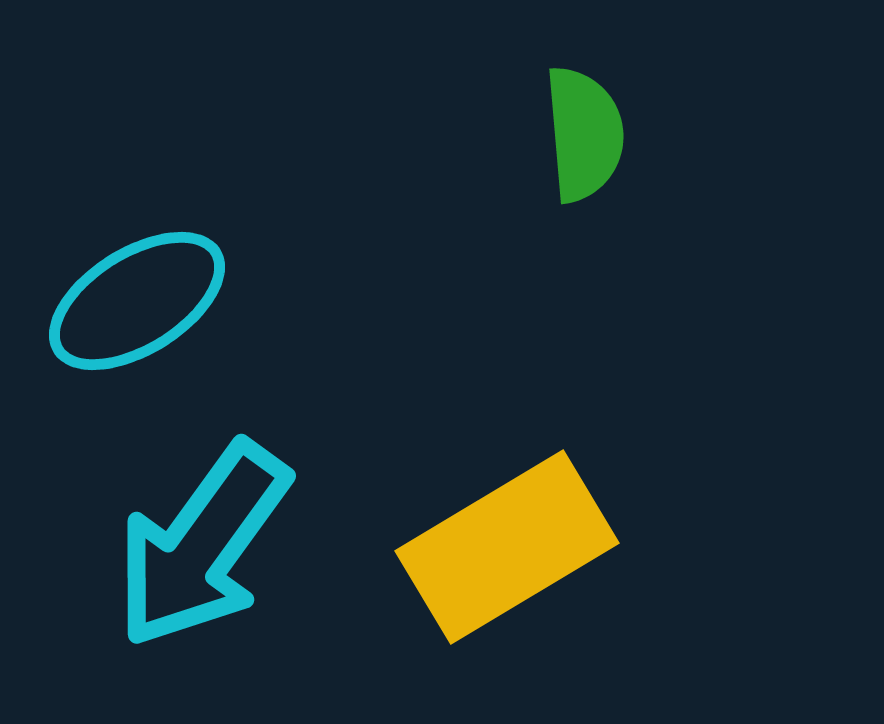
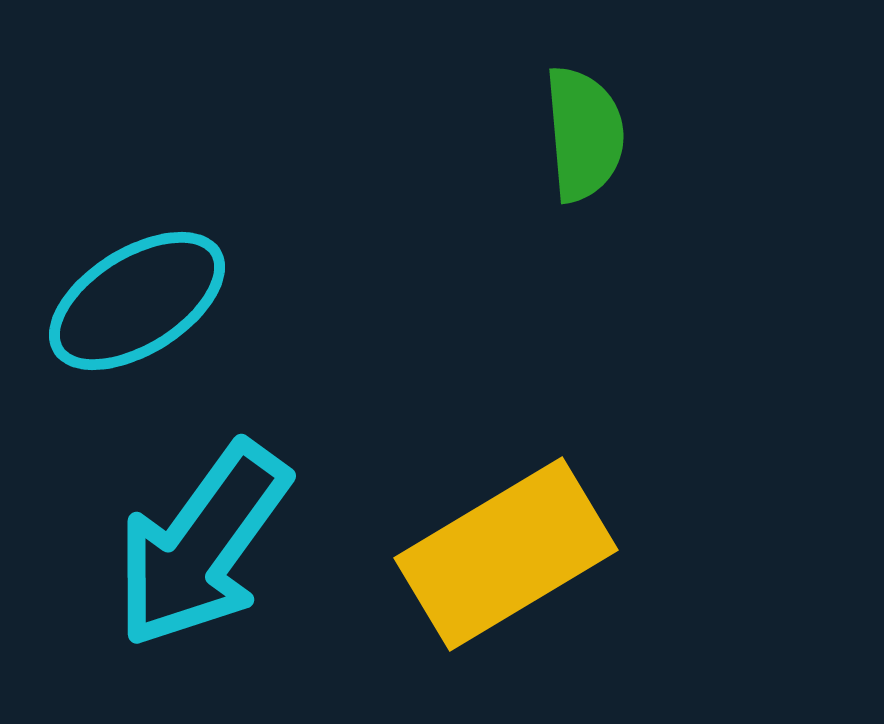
yellow rectangle: moved 1 px left, 7 px down
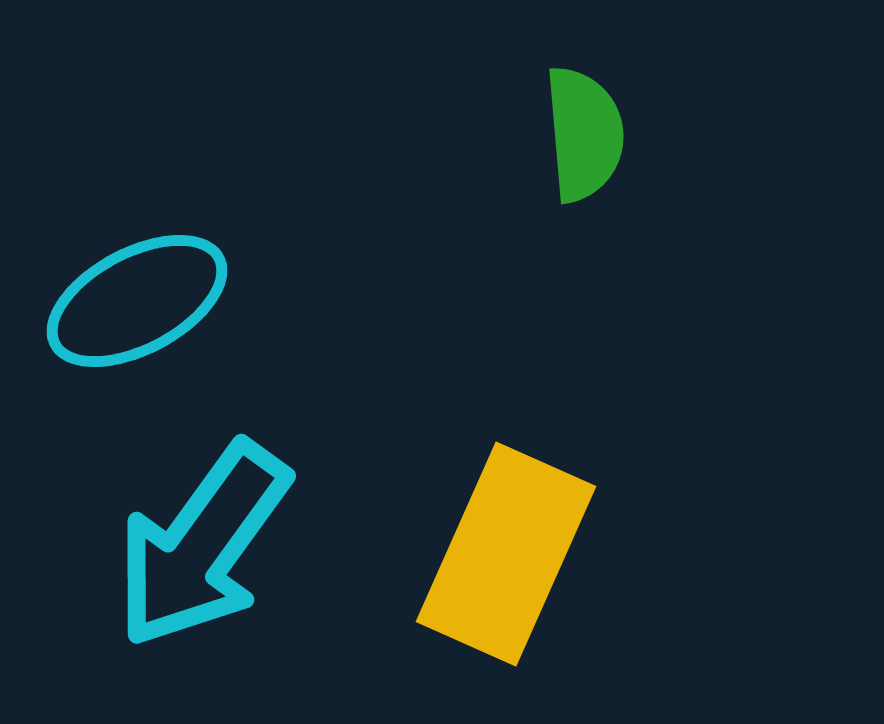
cyan ellipse: rotated 4 degrees clockwise
yellow rectangle: rotated 35 degrees counterclockwise
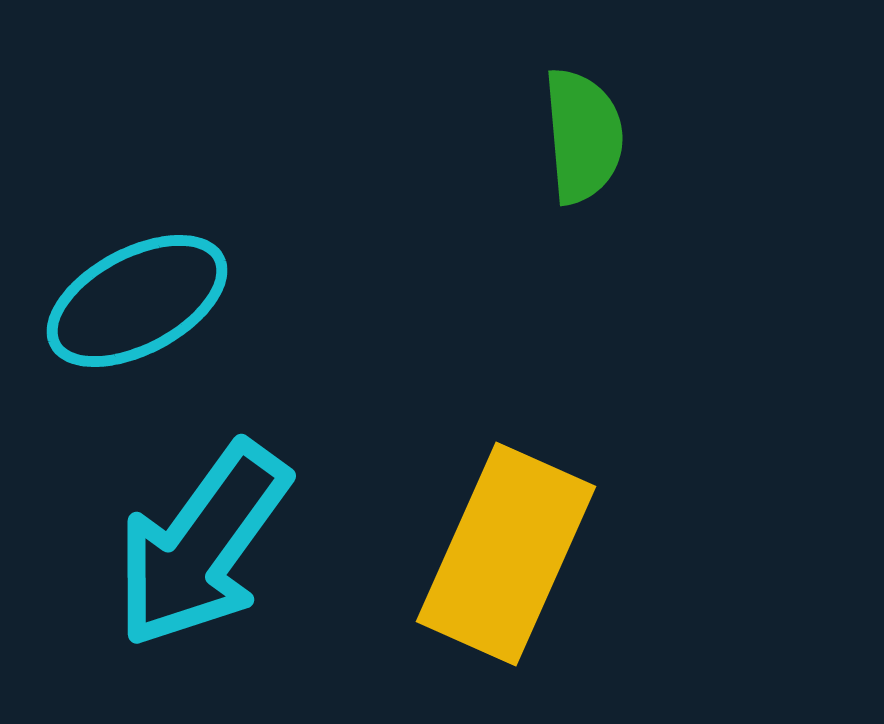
green semicircle: moved 1 px left, 2 px down
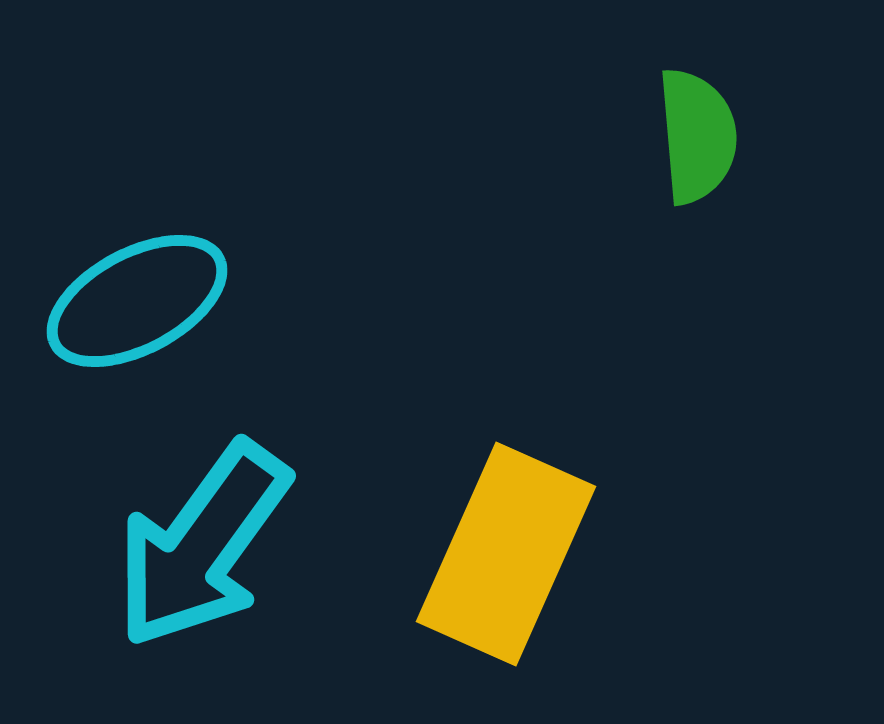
green semicircle: moved 114 px right
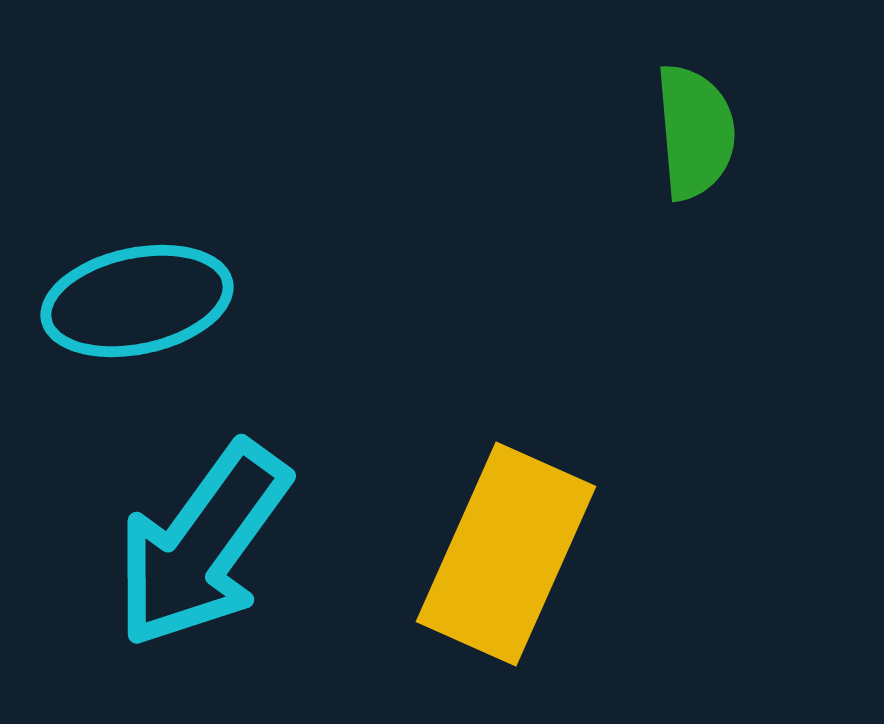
green semicircle: moved 2 px left, 4 px up
cyan ellipse: rotated 16 degrees clockwise
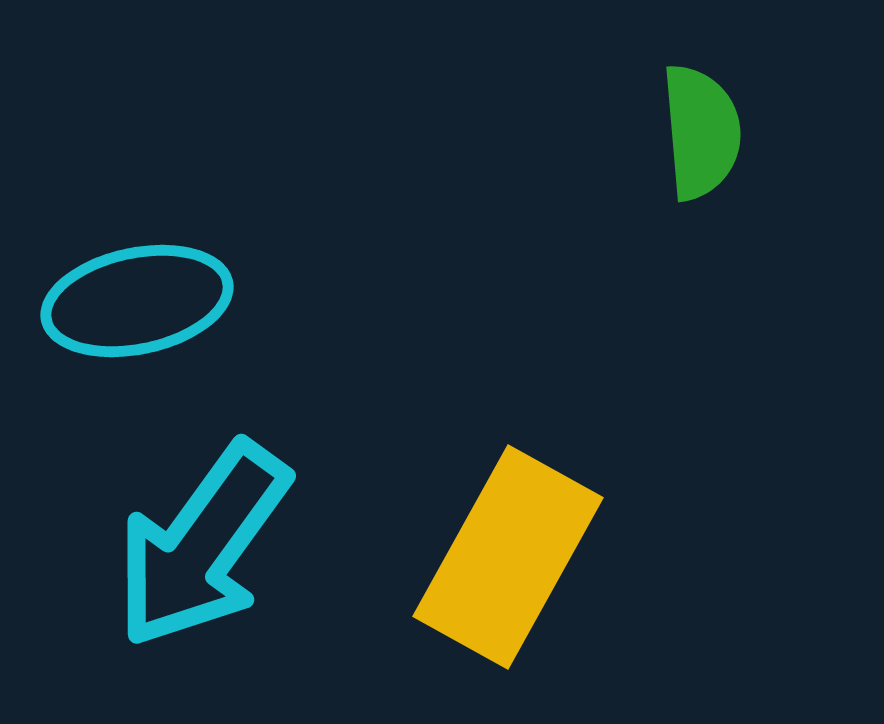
green semicircle: moved 6 px right
yellow rectangle: moved 2 px right, 3 px down; rotated 5 degrees clockwise
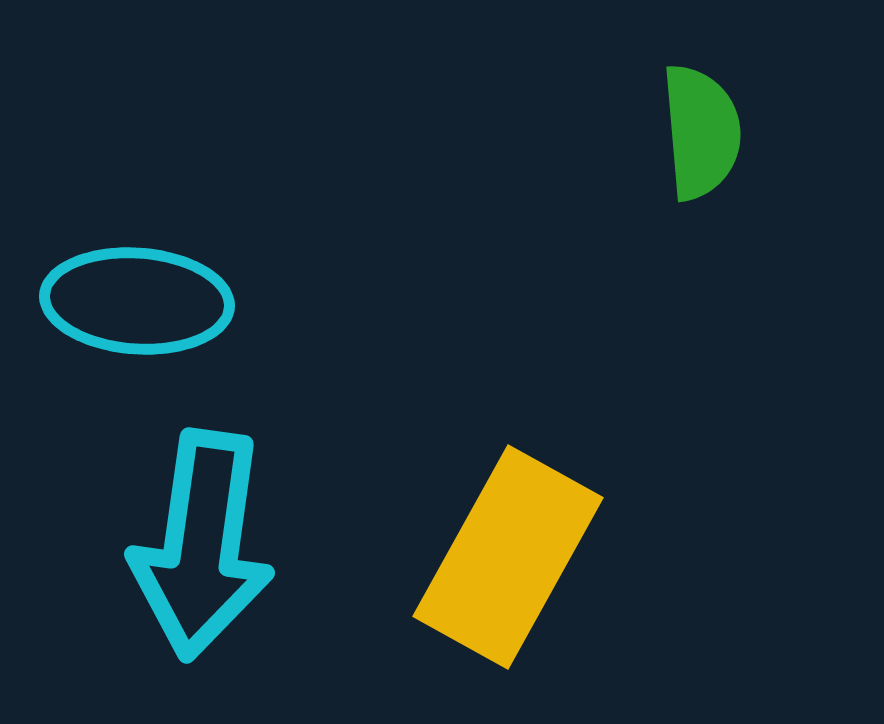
cyan ellipse: rotated 16 degrees clockwise
cyan arrow: rotated 28 degrees counterclockwise
